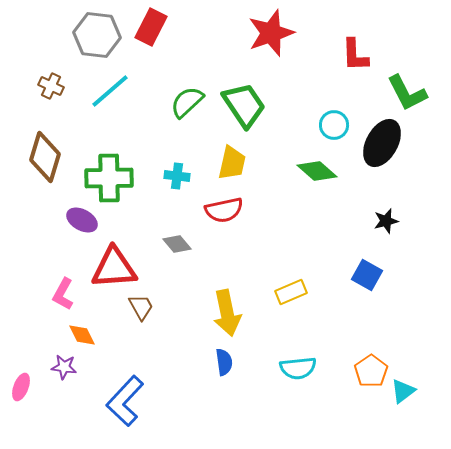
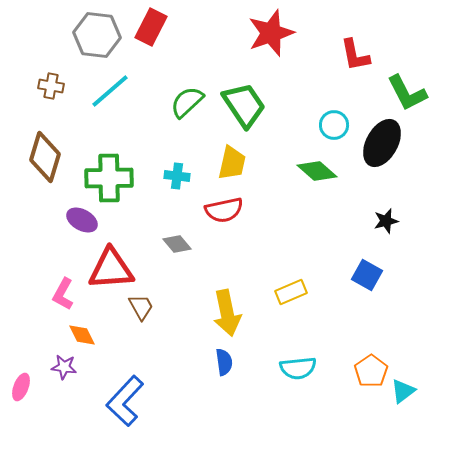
red L-shape: rotated 9 degrees counterclockwise
brown cross: rotated 15 degrees counterclockwise
red triangle: moved 3 px left, 1 px down
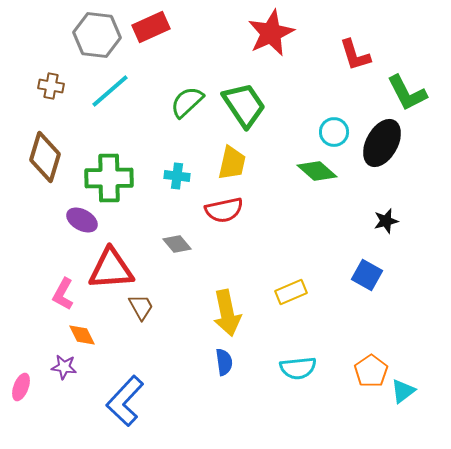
red rectangle: rotated 39 degrees clockwise
red star: rotated 6 degrees counterclockwise
red L-shape: rotated 6 degrees counterclockwise
cyan circle: moved 7 px down
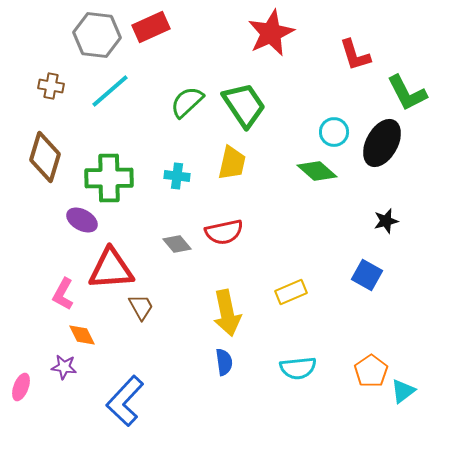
red semicircle: moved 22 px down
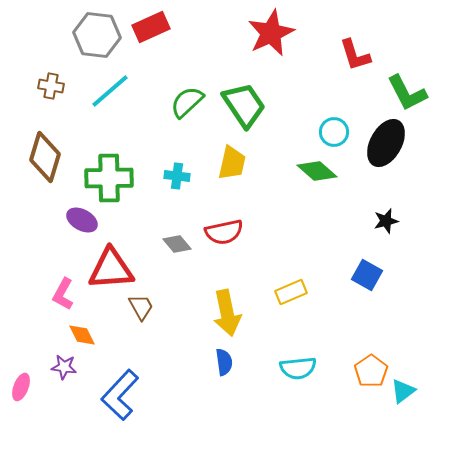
black ellipse: moved 4 px right
blue L-shape: moved 5 px left, 6 px up
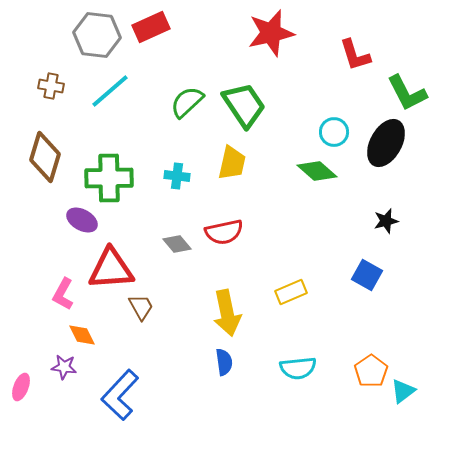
red star: rotated 12 degrees clockwise
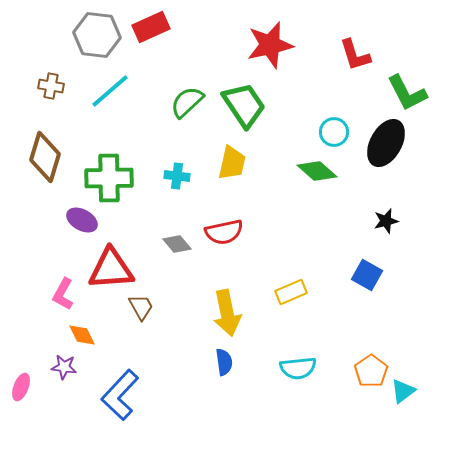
red star: moved 1 px left, 12 px down
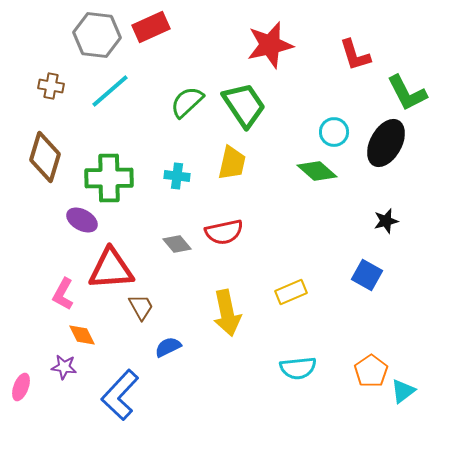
blue semicircle: moved 56 px left, 15 px up; rotated 108 degrees counterclockwise
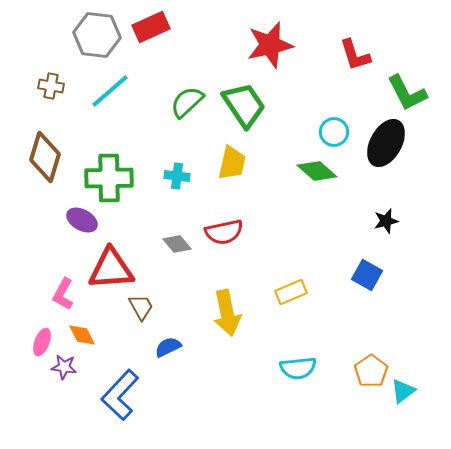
pink ellipse: moved 21 px right, 45 px up
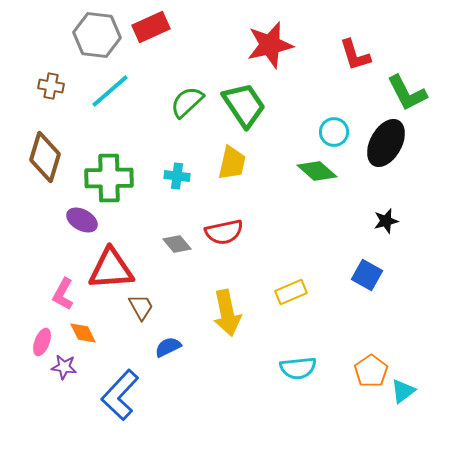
orange diamond: moved 1 px right, 2 px up
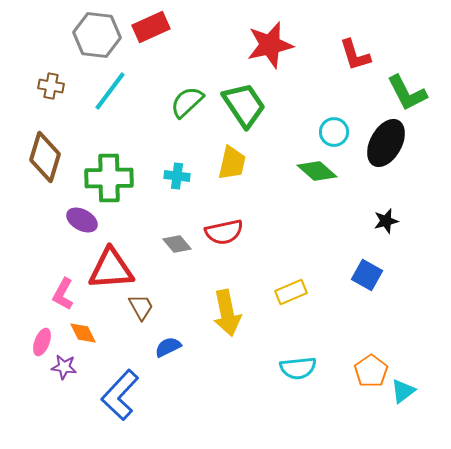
cyan line: rotated 12 degrees counterclockwise
